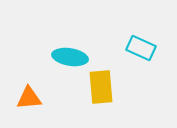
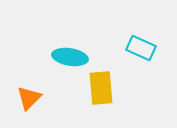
yellow rectangle: moved 1 px down
orange triangle: rotated 40 degrees counterclockwise
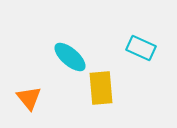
cyan ellipse: rotated 32 degrees clockwise
orange triangle: rotated 24 degrees counterclockwise
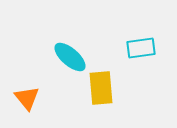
cyan rectangle: rotated 32 degrees counterclockwise
orange triangle: moved 2 px left
